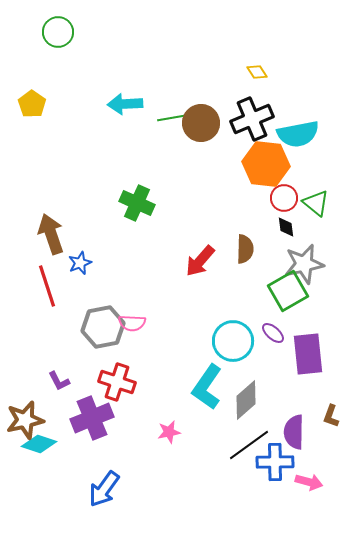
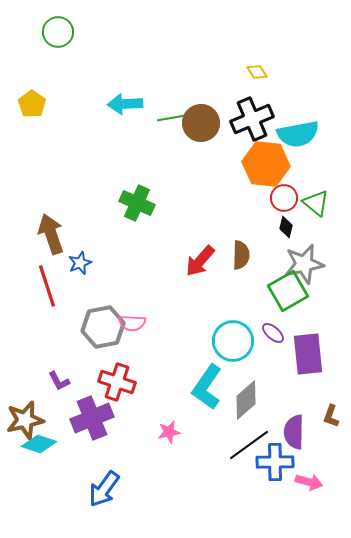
black diamond: rotated 20 degrees clockwise
brown semicircle: moved 4 px left, 6 px down
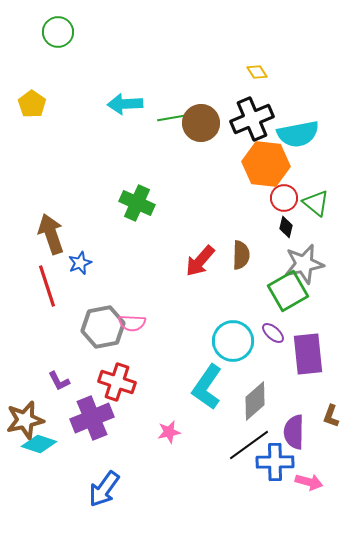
gray diamond: moved 9 px right, 1 px down
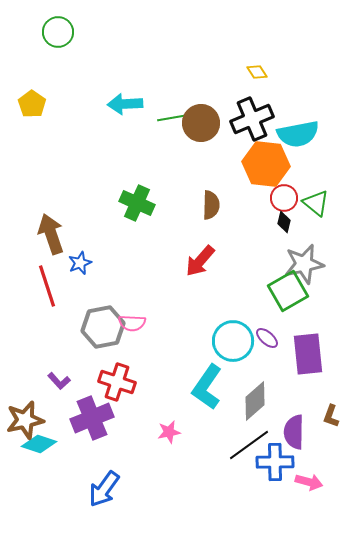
black diamond: moved 2 px left, 5 px up
brown semicircle: moved 30 px left, 50 px up
purple ellipse: moved 6 px left, 5 px down
purple L-shape: rotated 15 degrees counterclockwise
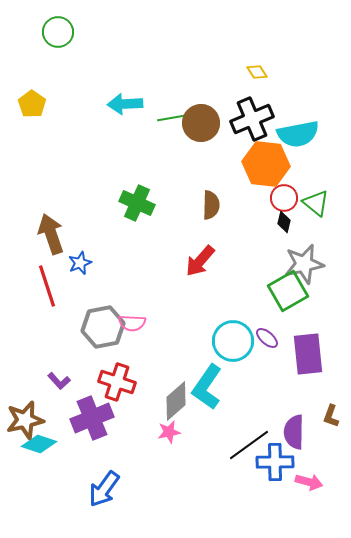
gray diamond: moved 79 px left
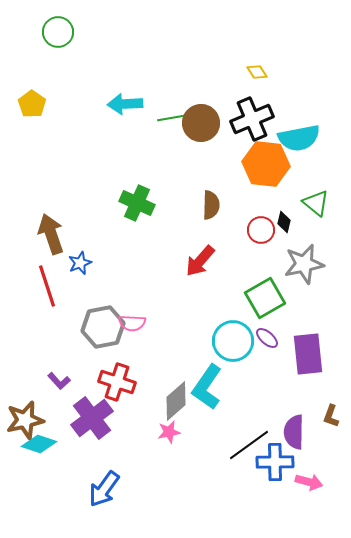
cyan semicircle: moved 1 px right, 4 px down
red circle: moved 23 px left, 32 px down
green square: moved 23 px left, 7 px down
purple cross: rotated 15 degrees counterclockwise
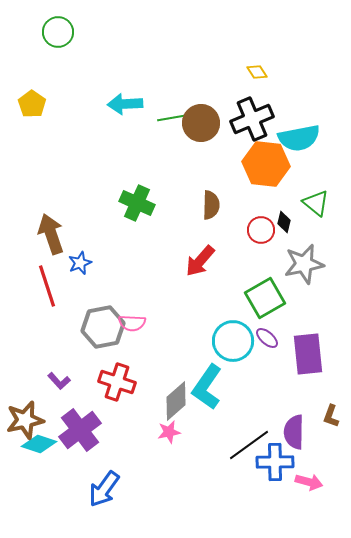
purple cross: moved 12 px left, 12 px down
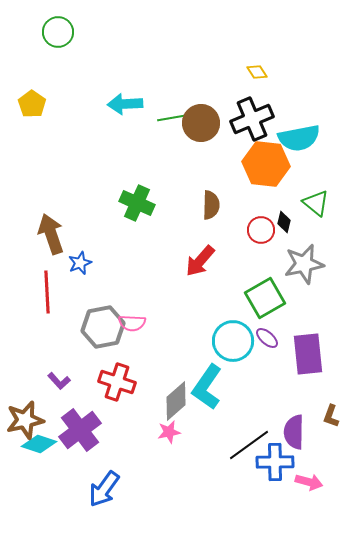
red line: moved 6 px down; rotated 15 degrees clockwise
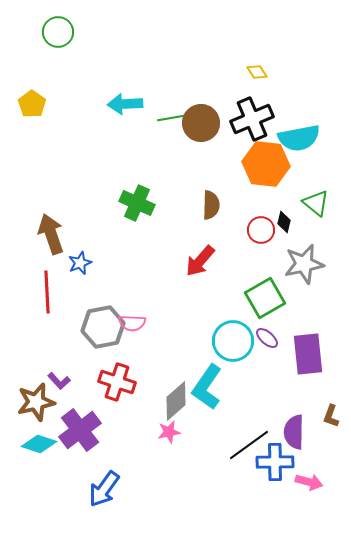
brown star: moved 11 px right, 18 px up
